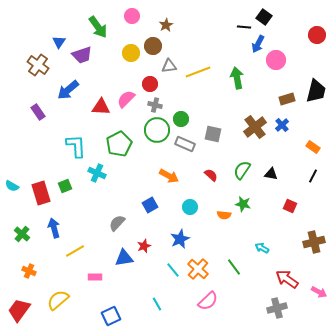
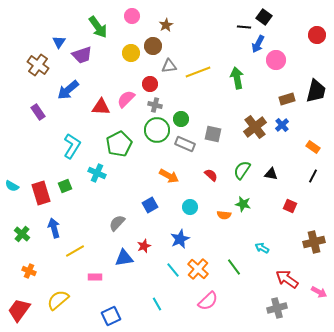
cyan L-shape at (76, 146): moved 4 px left; rotated 35 degrees clockwise
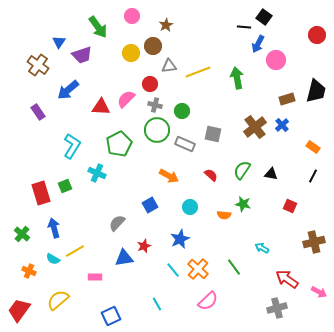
green circle at (181, 119): moved 1 px right, 8 px up
cyan semicircle at (12, 186): moved 41 px right, 73 px down
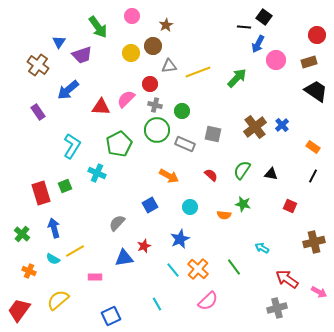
green arrow at (237, 78): rotated 55 degrees clockwise
black trapezoid at (316, 91): rotated 70 degrees counterclockwise
brown rectangle at (287, 99): moved 22 px right, 37 px up
